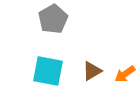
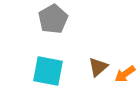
brown triangle: moved 6 px right, 4 px up; rotated 10 degrees counterclockwise
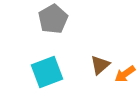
brown triangle: moved 2 px right, 2 px up
cyan square: moved 1 px left, 1 px down; rotated 32 degrees counterclockwise
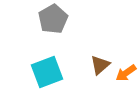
orange arrow: moved 1 px right, 1 px up
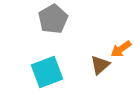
orange arrow: moved 5 px left, 24 px up
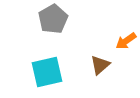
orange arrow: moved 5 px right, 8 px up
cyan square: rotated 8 degrees clockwise
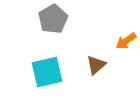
brown triangle: moved 4 px left
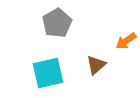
gray pentagon: moved 4 px right, 4 px down
cyan square: moved 1 px right, 1 px down
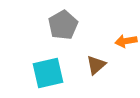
gray pentagon: moved 6 px right, 2 px down
orange arrow: rotated 25 degrees clockwise
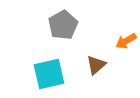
orange arrow: rotated 20 degrees counterclockwise
cyan square: moved 1 px right, 1 px down
